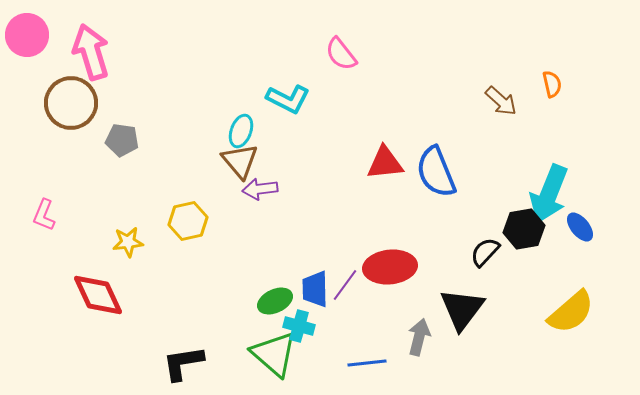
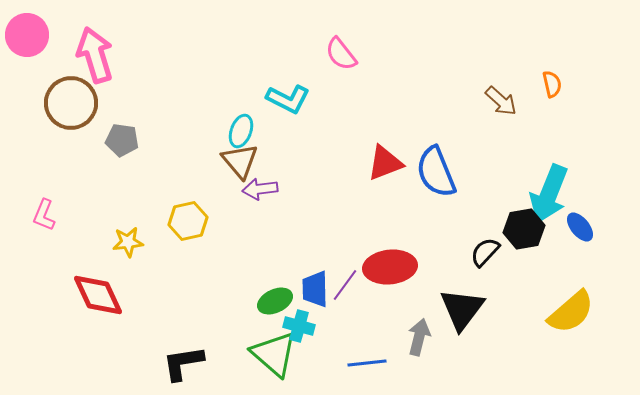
pink arrow: moved 4 px right, 3 px down
red triangle: rotated 15 degrees counterclockwise
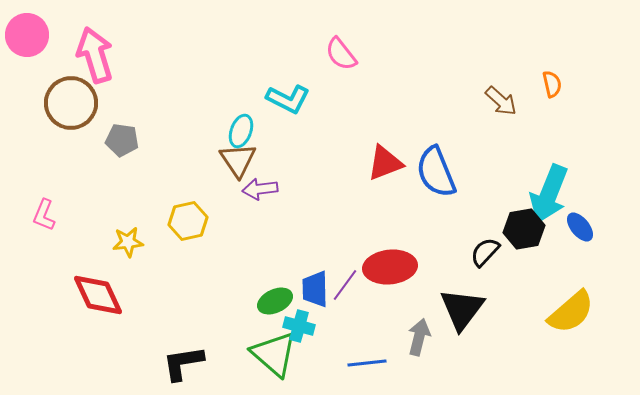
brown triangle: moved 2 px left, 1 px up; rotated 6 degrees clockwise
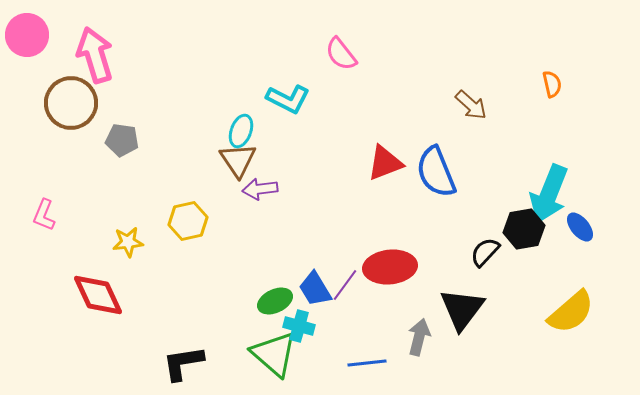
brown arrow: moved 30 px left, 4 px down
blue trapezoid: rotated 30 degrees counterclockwise
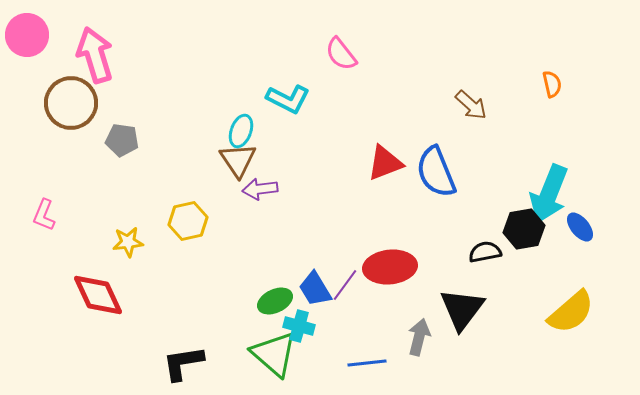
black semicircle: rotated 36 degrees clockwise
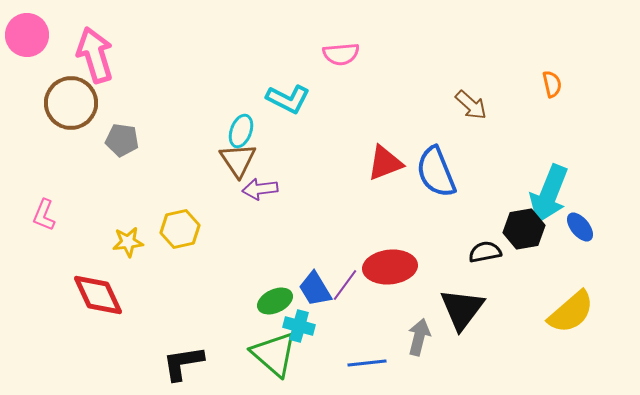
pink semicircle: rotated 57 degrees counterclockwise
yellow hexagon: moved 8 px left, 8 px down
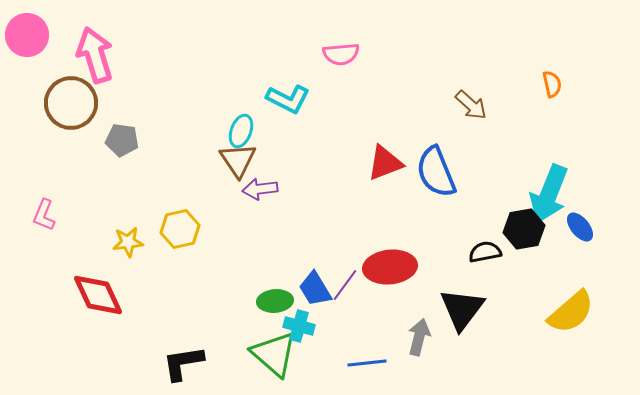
green ellipse: rotated 20 degrees clockwise
